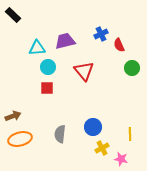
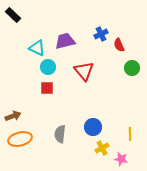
cyan triangle: rotated 30 degrees clockwise
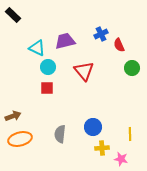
yellow cross: rotated 24 degrees clockwise
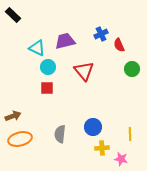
green circle: moved 1 px down
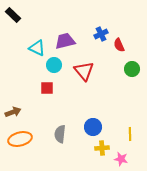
cyan circle: moved 6 px right, 2 px up
brown arrow: moved 4 px up
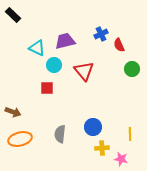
brown arrow: rotated 42 degrees clockwise
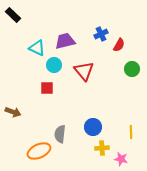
red semicircle: rotated 128 degrees counterclockwise
yellow line: moved 1 px right, 2 px up
orange ellipse: moved 19 px right, 12 px down; rotated 10 degrees counterclockwise
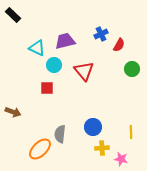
orange ellipse: moved 1 px right, 2 px up; rotated 20 degrees counterclockwise
